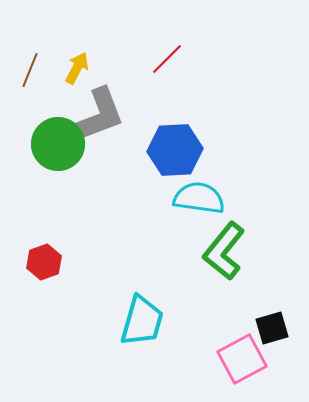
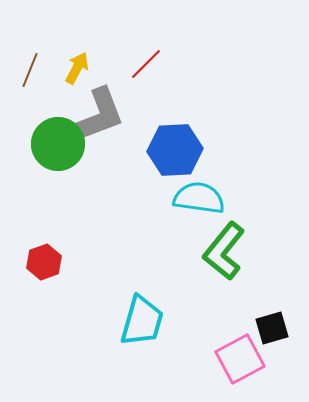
red line: moved 21 px left, 5 px down
pink square: moved 2 px left
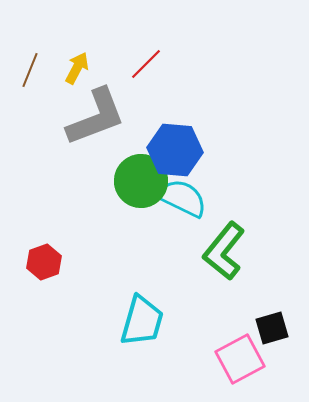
green circle: moved 83 px right, 37 px down
blue hexagon: rotated 8 degrees clockwise
cyan semicircle: moved 17 px left; rotated 18 degrees clockwise
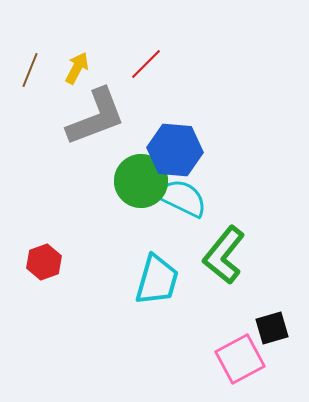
green L-shape: moved 4 px down
cyan trapezoid: moved 15 px right, 41 px up
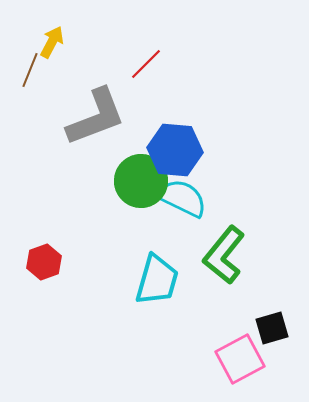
yellow arrow: moved 25 px left, 26 px up
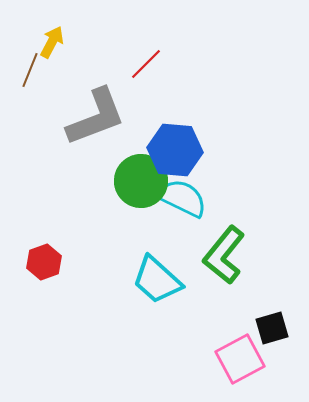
cyan trapezoid: rotated 116 degrees clockwise
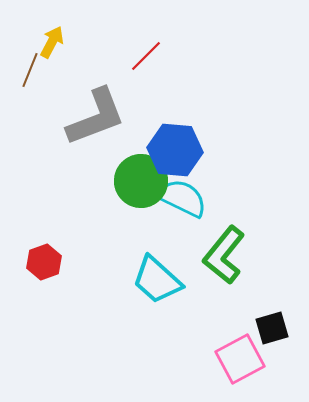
red line: moved 8 px up
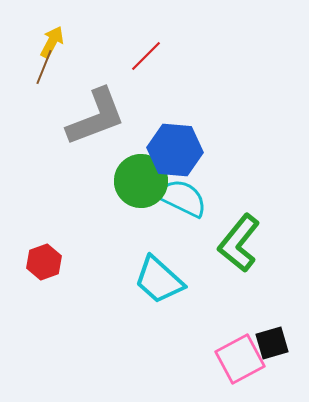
brown line: moved 14 px right, 3 px up
green L-shape: moved 15 px right, 12 px up
cyan trapezoid: moved 2 px right
black square: moved 15 px down
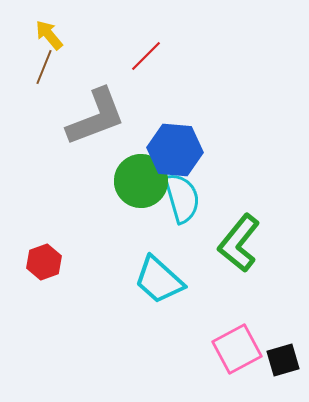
yellow arrow: moved 3 px left, 7 px up; rotated 68 degrees counterclockwise
cyan semicircle: rotated 48 degrees clockwise
black square: moved 11 px right, 17 px down
pink square: moved 3 px left, 10 px up
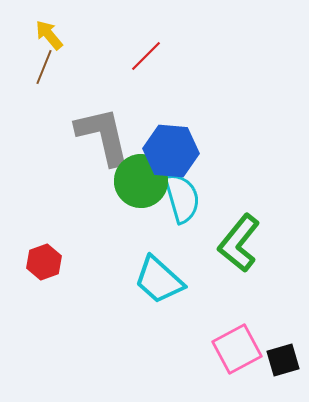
gray L-shape: moved 7 px right, 19 px down; rotated 82 degrees counterclockwise
blue hexagon: moved 4 px left, 1 px down
